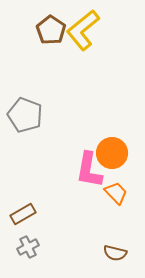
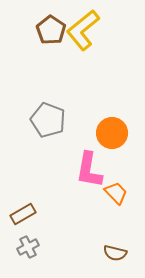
gray pentagon: moved 23 px right, 5 px down
orange circle: moved 20 px up
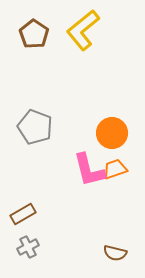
brown pentagon: moved 17 px left, 4 px down
gray pentagon: moved 13 px left, 7 px down
pink L-shape: rotated 24 degrees counterclockwise
orange trapezoid: moved 1 px left, 24 px up; rotated 65 degrees counterclockwise
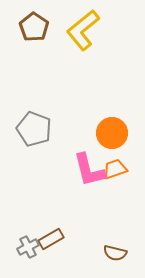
brown pentagon: moved 7 px up
gray pentagon: moved 1 px left, 2 px down
brown rectangle: moved 28 px right, 25 px down
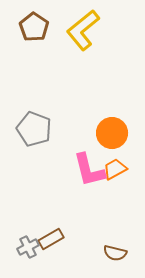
orange trapezoid: rotated 10 degrees counterclockwise
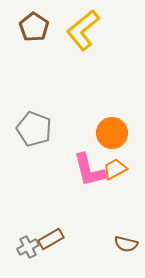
brown semicircle: moved 11 px right, 9 px up
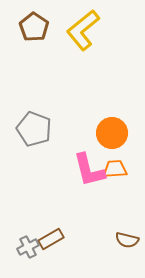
orange trapezoid: rotated 25 degrees clockwise
brown semicircle: moved 1 px right, 4 px up
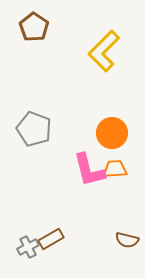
yellow L-shape: moved 21 px right, 21 px down; rotated 6 degrees counterclockwise
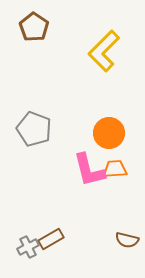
orange circle: moved 3 px left
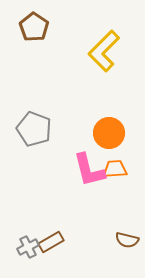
brown rectangle: moved 3 px down
